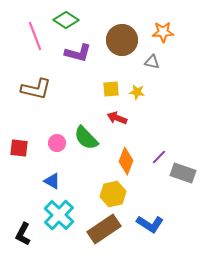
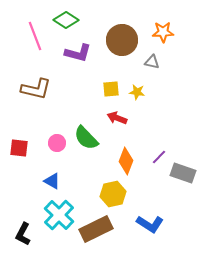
brown rectangle: moved 8 px left; rotated 8 degrees clockwise
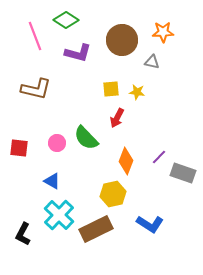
red arrow: rotated 84 degrees counterclockwise
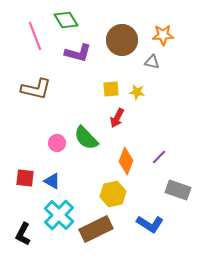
green diamond: rotated 25 degrees clockwise
orange star: moved 3 px down
red square: moved 6 px right, 30 px down
gray rectangle: moved 5 px left, 17 px down
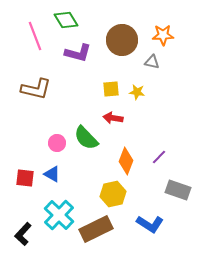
red arrow: moved 4 px left; rotated 72 degrees clockwise
blue triangle: moved 7 px up
black L-shape: rotated 15 degrees clockwise
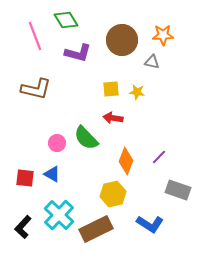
black L-shape: moved 7 px up
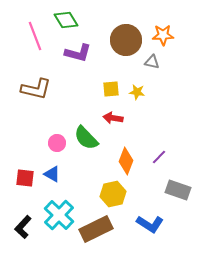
brown circle: moved 4 px right
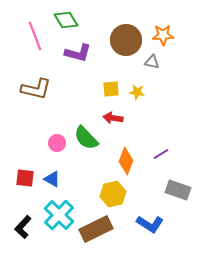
purple line: moved 2 px right, 3 px up; rotated 14 degrees clockwise
blue triangle: moved 5 px down
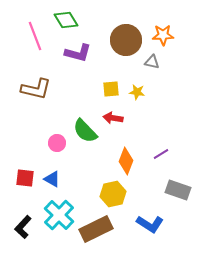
green semicircle: moved 1 px left, 7 px up
